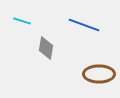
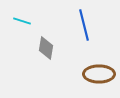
blue line: rotated 56 degrees clockwise
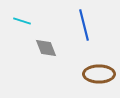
gray diamond: rotated 30 degrees counterclockwise
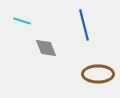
brown ellipse: moved 1 px left
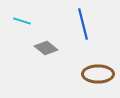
blue line: moved 1 px left, 1 px up
gray diamond: rotated 30 degrees counterclockwise
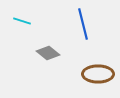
gray diamond: moved 2 px right, 5 px down
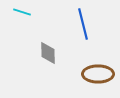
cyan line: moved 9 px up
gray diamond: rotated 50 degrees clockwise
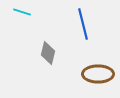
gray diamond: rotated 15 degrees clockwise
